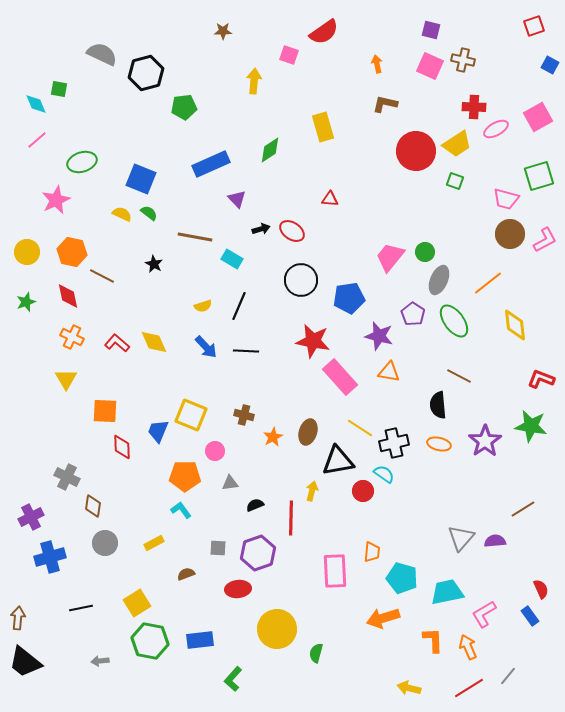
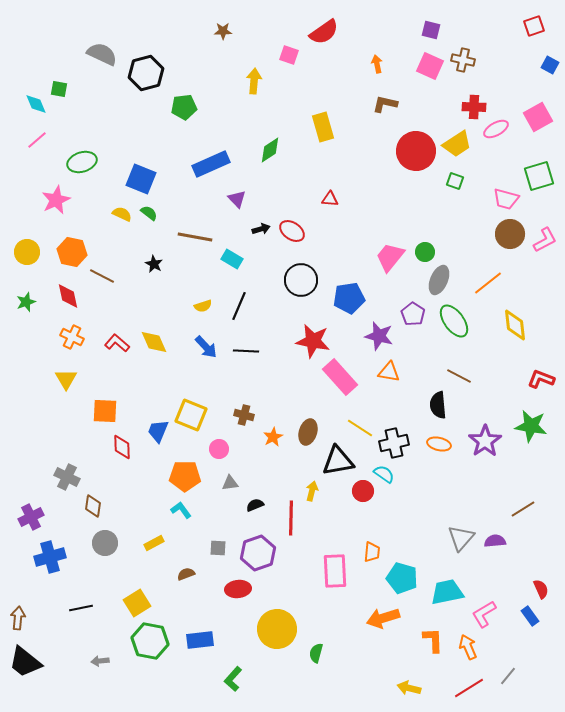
pink circle at (215, 451): moved 4 px right, 2 px up
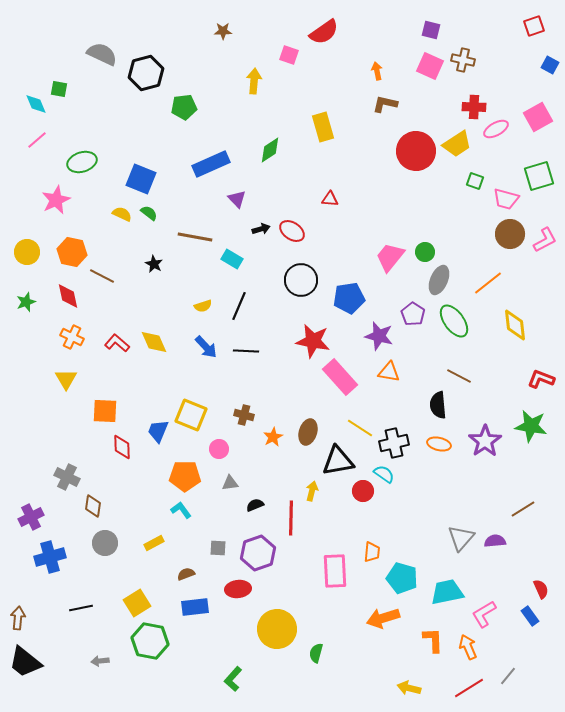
orange arrow at (377, 64): moved 7 px down
green square at (455, 181): moved 20 px right
blue rectangle at (200, 640): moved 5 px left, 33 px up
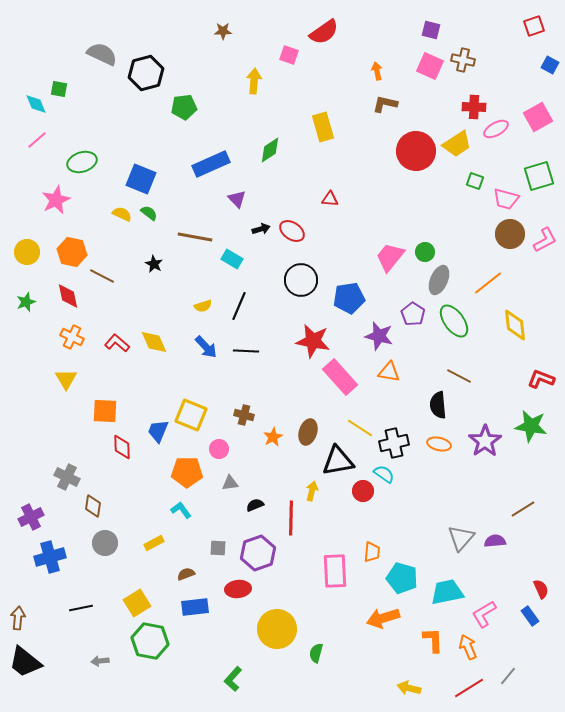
orange pentagon at (185, 476): moved 2 px right, 4 px up
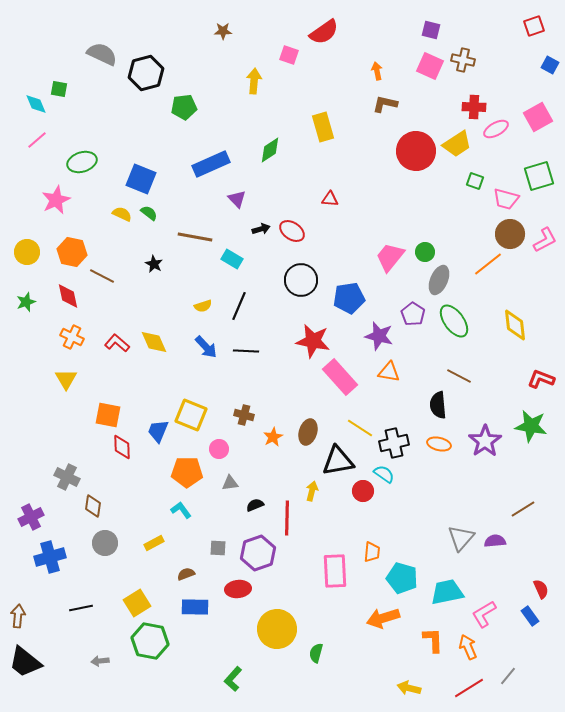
orange line at (488, 283): moved 19 px up
orange square at (105, 411): moved 3 px right, 4 px down; rotated 8 degrees clockwise
red line at (291, 518): moved 4 px left
blue rectangle at (195, 607): rotated 8 degrees clockwise
brown arrow at (18, 618): moved 2 px up
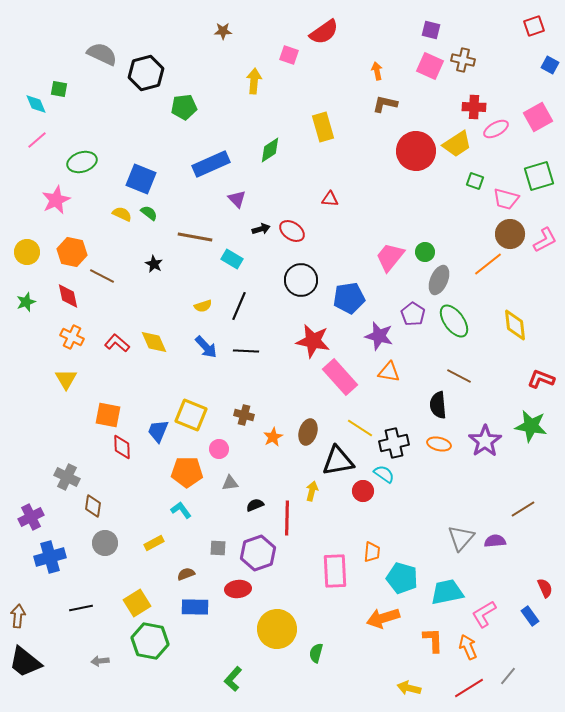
red semicircle at (541, 589): moved 4 px right, 1 px up
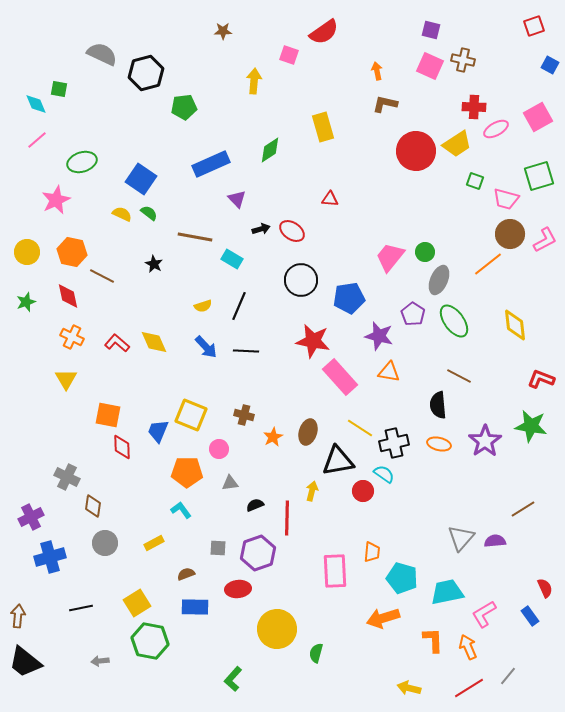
blue square at (141, 179): rotated 12 degrees clockwise
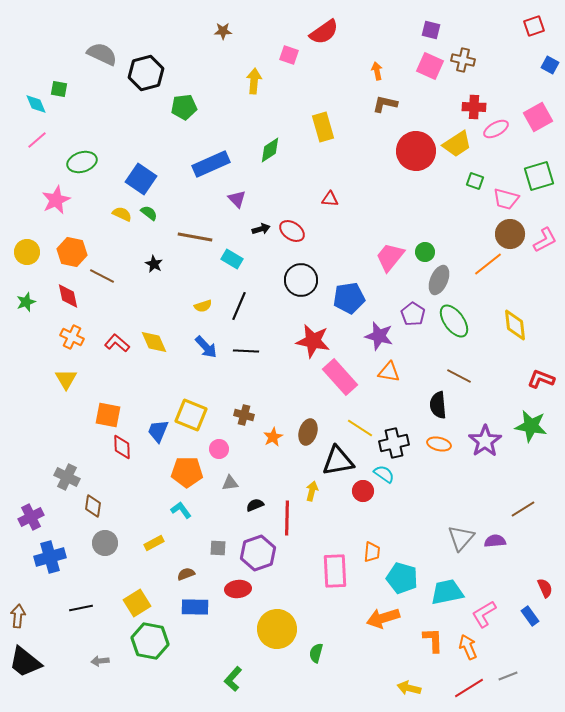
gray line at (508, 676): rotated 30 degrees clockwise
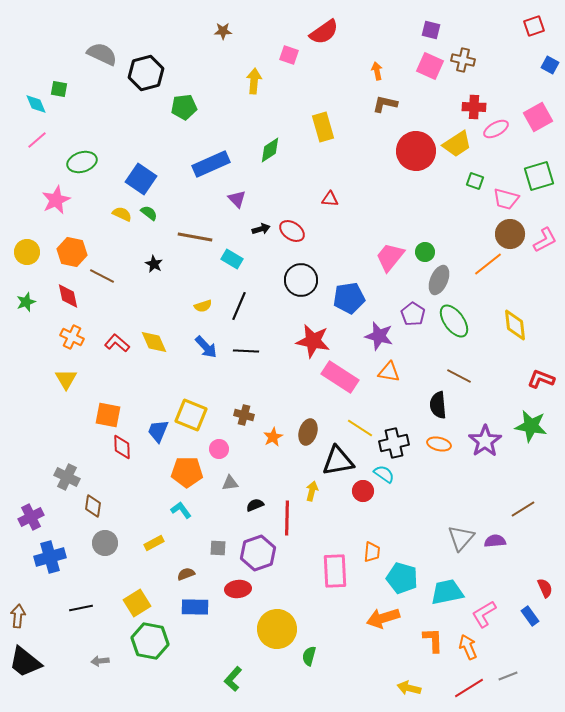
pink rectangle at (340, 377): rotated 15 degrees counterclockwise
green semicircle at (316, 653): moved 7 px left, 3 px down
